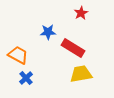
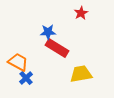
red rectangle: moved 16 px left
orange trapezoid: moved 7 px down
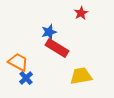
blue star: moved 1 px right; rotated 14 degrees counterclockwise
yellow trapezoid: moved 2 px down
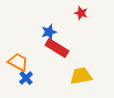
red star: rotated 24 degrees counterclockwise
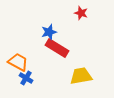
blue cross: rotated 16 degrees counterclockwise
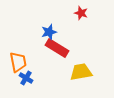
orange trapezoid: rotated 50 degrees clockwise
yellow trapezoid: moved 4 px up
